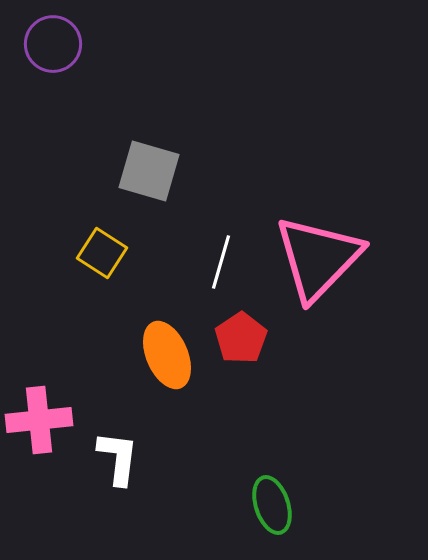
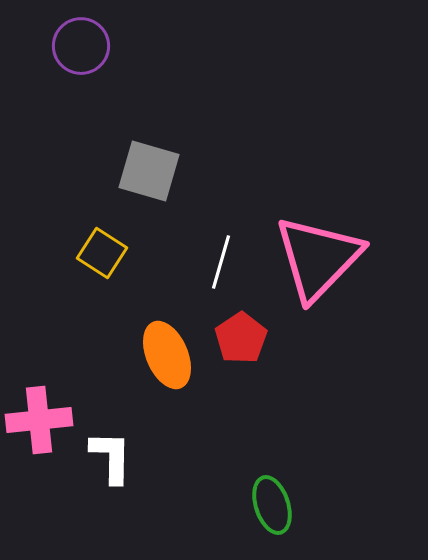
purple circle: moved 28 px right, 2 px down
white L-shape: moved 7 px left, 1 px up; rotated 6 degrees counterclockwise
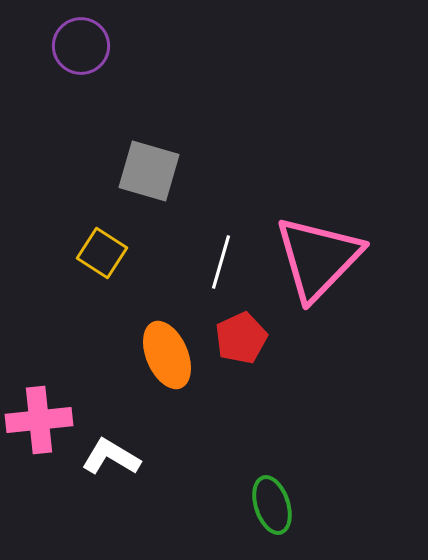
red pentagon: rotated 9 degrees clockwise
white L-shape: rotated 60 degrees counterclockwise
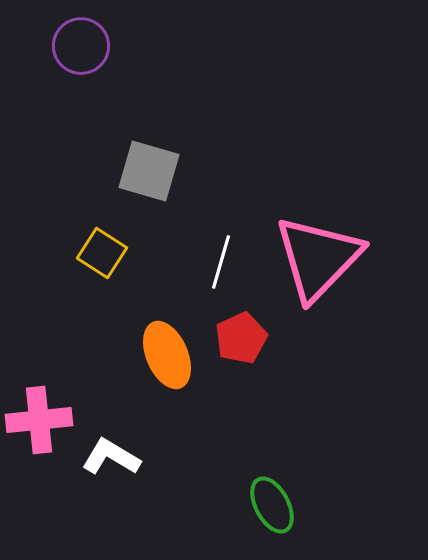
green ellipse: rotated 10 degrees counterclockwise
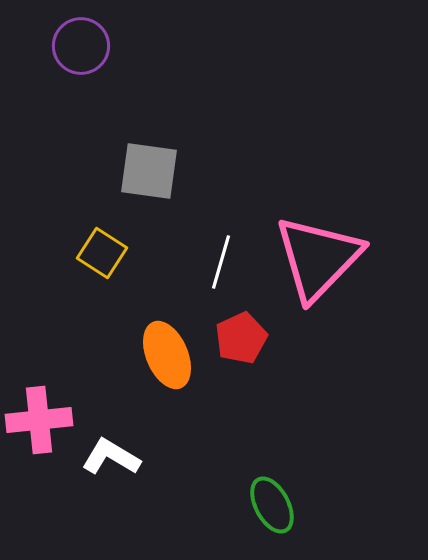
gray square: rotated 8 degrees counterclockwise
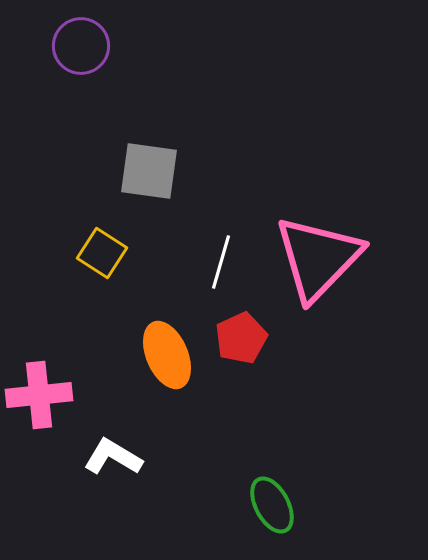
pink cross: moved 25 px up
white L-shape: moved 2 px right
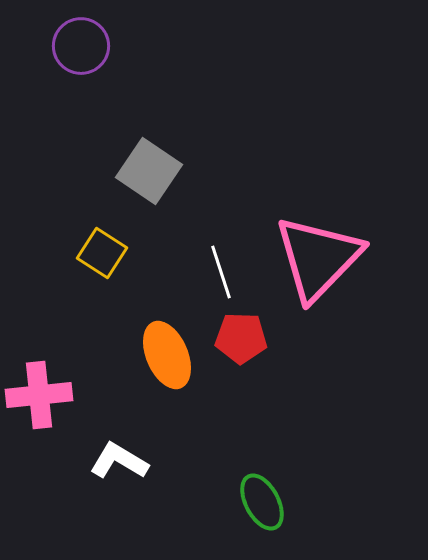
gray square: rotated 26 degrees clockwise
white line: moved 10 px down; rotated 34 degrees counterclockwise
red pentagon: rotated 27 degrees clockwise
white L-shape: moved 6 px right, 4 px down
green ellipse: moved 10 px left, 3 px up
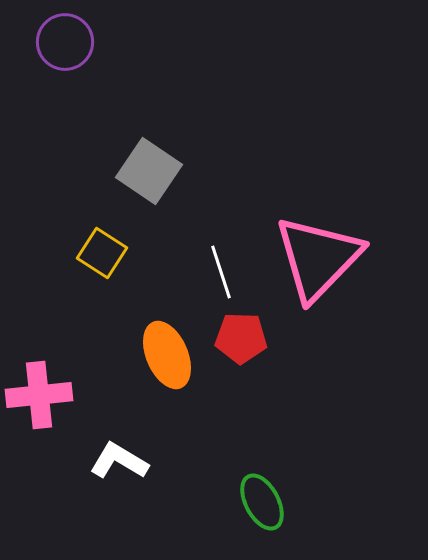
purple circle: moved 16 px left, 4 px up
